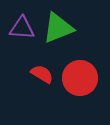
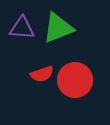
red semicircle: rotated 130 degrees clockwise
red circle: moved 5 px left, 2 px down
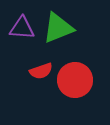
red semicircle: moved 1 px left, 3 px up
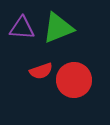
red circle: moved 1 px left
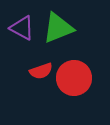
purple triangle: rotated 24 degrees clockwise
red circle: moved 2 px up
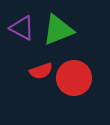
green triangle: moved 2 px down
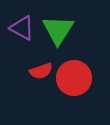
green triangle: rotated 36 degrees counterclockwise
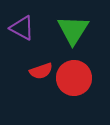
green triangle: moved 15 px right
